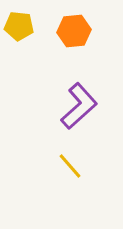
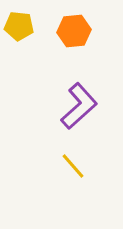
yellow line: moved 3 px right
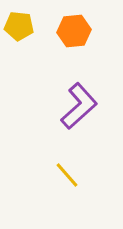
yellow line: moved 6 px left, 9 px down
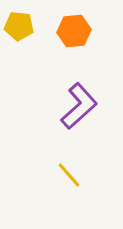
yellow line: moved 2 px right
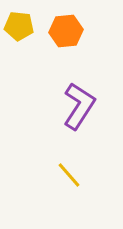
orange hexagon: moved 8 px left
purple L-shape: rotated 15 degrees counterclockwise
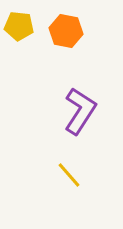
orange hexagon: rotated 16 degrees clockwise
purple L-shape: moved 1 px right, 5 px down
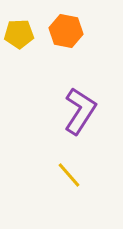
yellow pentagon: moved 8 px down; rotated 8 degrees counterclockwise
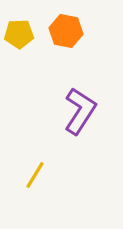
yellow line: moved 34 px left; rotated 72 degrees clockwise
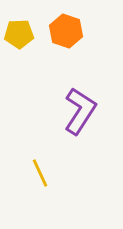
orange hexagon: rotated 8 degrees clockwise
yellow line: moved 5 px right, 2 px up; rotated 56 degrees counterclockwise
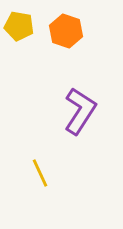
yellow pentagon: moved 8 px up; rotated 12 degrees clockwise
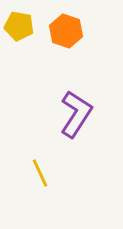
purple L-shape: moved 4 px left, 3 px down
